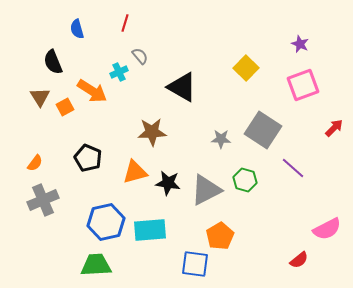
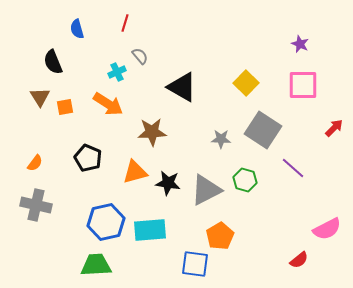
yellow square: moved 15 px down
cyan cross: moved 2 px left
pink square: rotated 20 degrees clockwise
orange arrow: moved 16 px right, 13 px down
orange square: rotated 18 degrees clockwise
gray cross: moved 7 px left, 5 px down; rotated 36 degrees clockwise
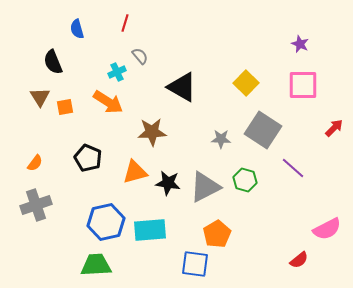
orange arrow: moved 2 px up
gray triangle: moved 1 px left, 3 px up
gray cross: rotated 32 degrees counterclockwise
orange pentagon: moved 3 px left, 2 px up
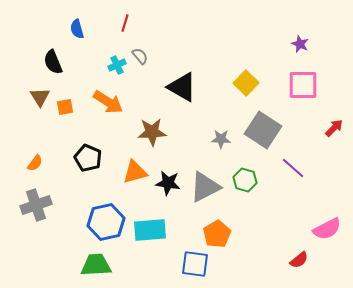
cyan cross: moved 7 px up
